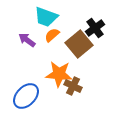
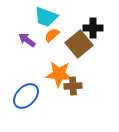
black cross: moved 2 px left; rotated 36 degrees clockwise
brown cross: rotated 30 degrees counterclockwise
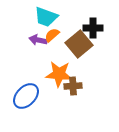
purple arrow: moved 11 px right; rotated 24 degrees counterclockwise
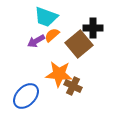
purple arrow: moved 2 px left, 1 px down; rotated 42 degrees counterclockwise
brown cross: rotated 30 degrees clockwise
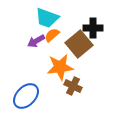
cyan trapezoid: moved 1 px right, 1 px down
orange star: moved 1 px right, 7 px up; rotated 12 degrees counterclockwise
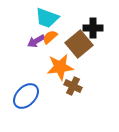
orange semicircle: moved 2 px left, 2 px down
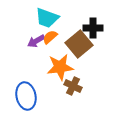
blue ellipse: rotated 56 degrees counterclockwise
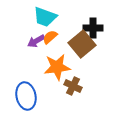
cyan trapezoid: moved 2 px left, 1 px up
brown square: moved 3 px right
orange star: moved 3 px left
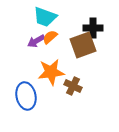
brown square: moved 1 px right, 1 px down; rotated 20 degrees clockwise
orange star: moved 6 px left, 5 px down
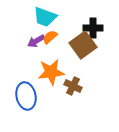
brown square: rotated 16 degrees counterclockwise
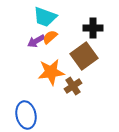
brown square: moved 1 px right, 11 px down
brown cross: rotated 30 degrees clockwise
blue ellipse: moved 19 px down
